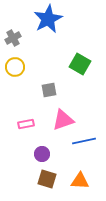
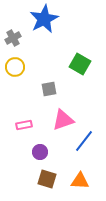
blue star: moved 4 px left
gray square: moved 1 px up
pink rectangle: moved 2 px left, 1 px down
blue line: rotated 40 degrees counterclockwise
purple circle: moved 2 px left, 2 px up
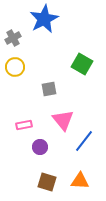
green square: moved 2 px right
pink triangle: rotated 50 degrees counterclockwise
purple circle: moved 5 px up
brown square: moved 3 px down
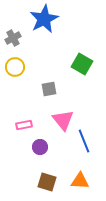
blue line: rotated 60 degrees counterclockwise
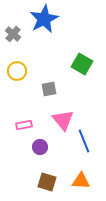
gray cross: moved 4 px up; rotated 21 degrees counterclockwise
yellow circle: moved 2 px right, 4 px down
orange triangle: moved 1 px right
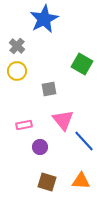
gray cross: moved 4 px right, 12 px down
blue line: rotated 20 degrees counterclockwise
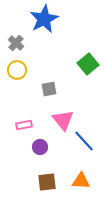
gray cross: moved 1 px left, 3 px up
green square: moved 6 px right; rotated 20 degrees clockwise
yellow circle: moved 1 px up
brown square: rotated 24 degrees counterclockwise
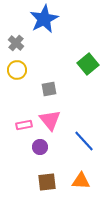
pink triangle: moved 13 px left
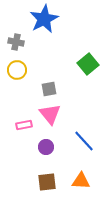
gray cross: moved 1 px up; rotated 28 degrees counterclockwise
pink triangle: moved 6 px up
purple circle: moved 6 px right
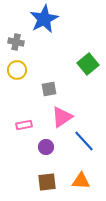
pink triangle: moved 12 px right, 3 px down; rotated 35 degrees clockwise
